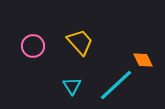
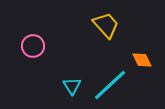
yellow trapezoid: moved 26 px right, 17 px up
orange diamond: moved 1 px left
cyan line: moved 6 px left
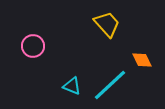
yellow trapezoid: moved 1 px right, 1 px up
cyan triangle: rotated 36 degrees counterclockwise
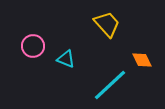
cyan triangle: moved 6 px left, 27 px up
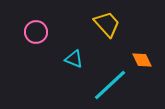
pink circle: moved 3 px right, 14 px up
cyan triangle: moved 8 px right
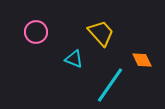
yellow trapezoid: moved 6 px left, 9 px down
cyan line: rotated 12 degrees counterclockwise
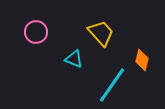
orange diamond: rotated 40 degrees clockwise
cyan line: moved 2 px right
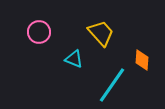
pink circle: moved 3 px right
orange diamond: rotated 10 degrees counterclockwise
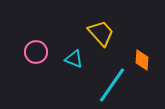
pink circle: moved 3 px left, 20 px down
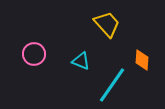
yellow trapezoid: moved 6 px right, 9 px up
pink circle: moved 2 px left, 2 px down
cyan triangle: moved 7 px right, 2 px down
